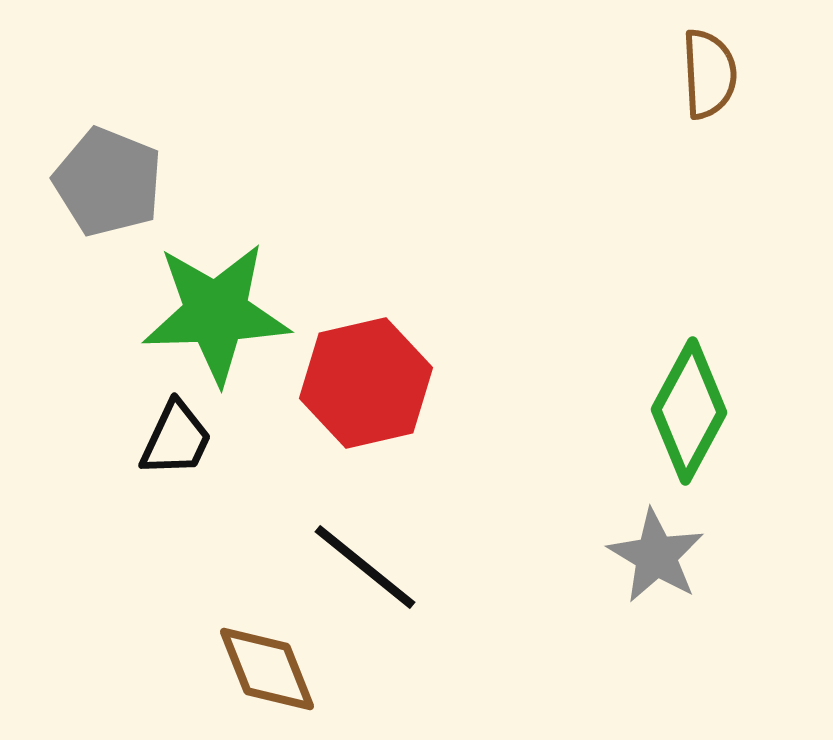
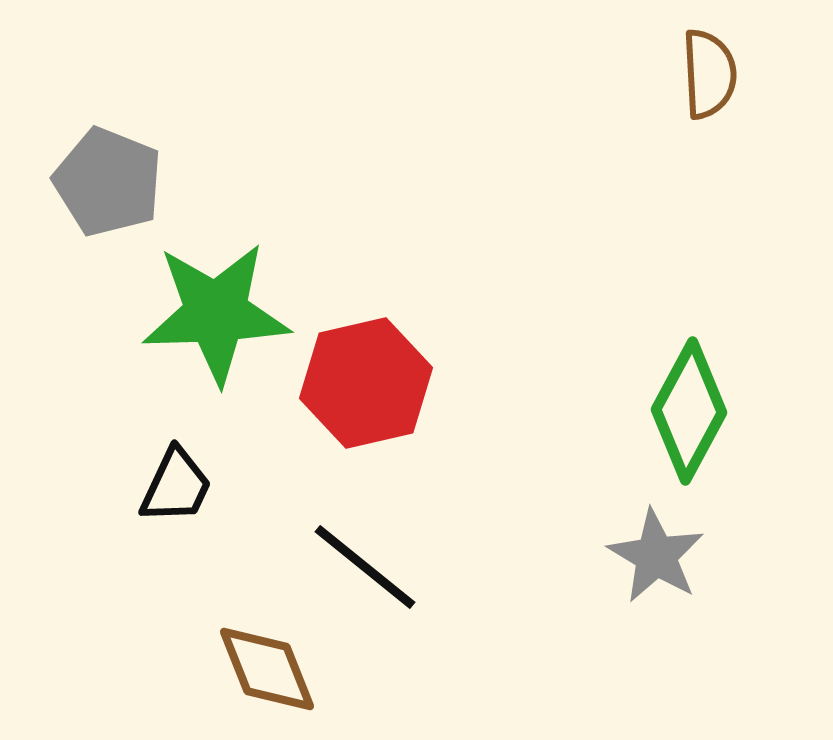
black trapezoid: moved 47 px down
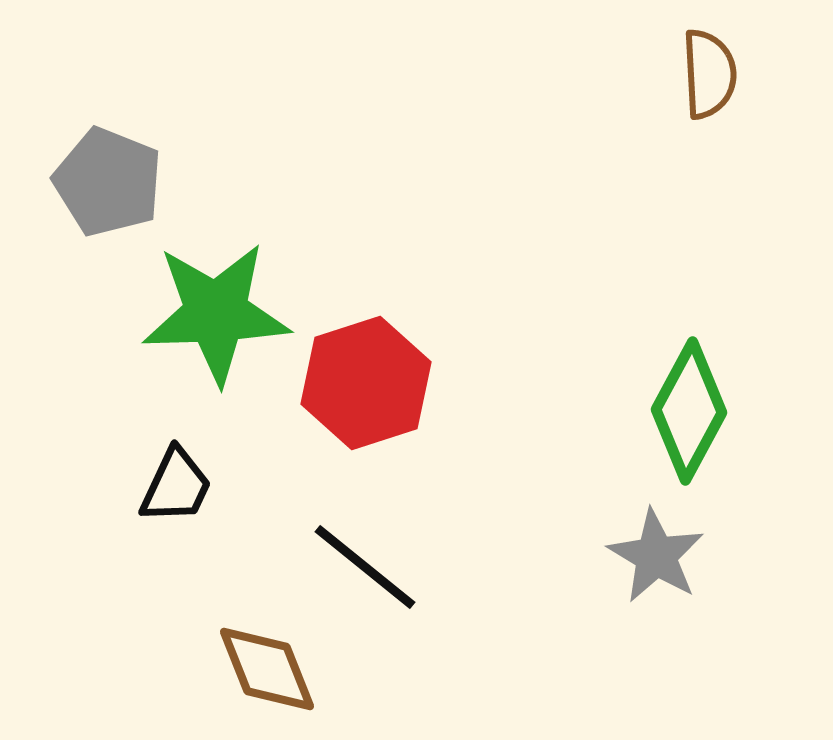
red hexagon: rotated 5 degrees counterclockwise
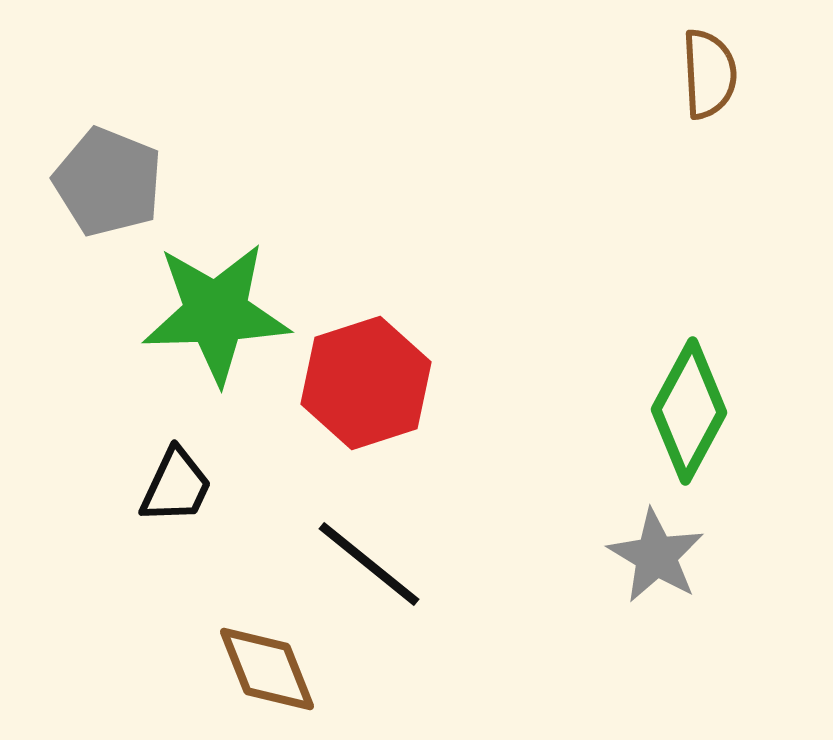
black line: moved 4 px right, 3 px up
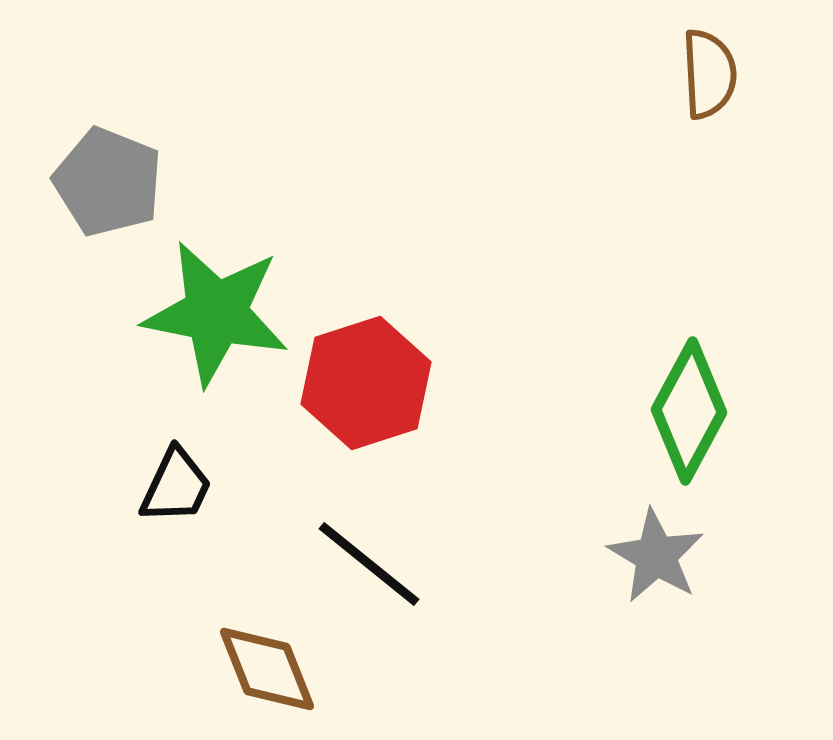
green star: rotated 13 degrees clockwise
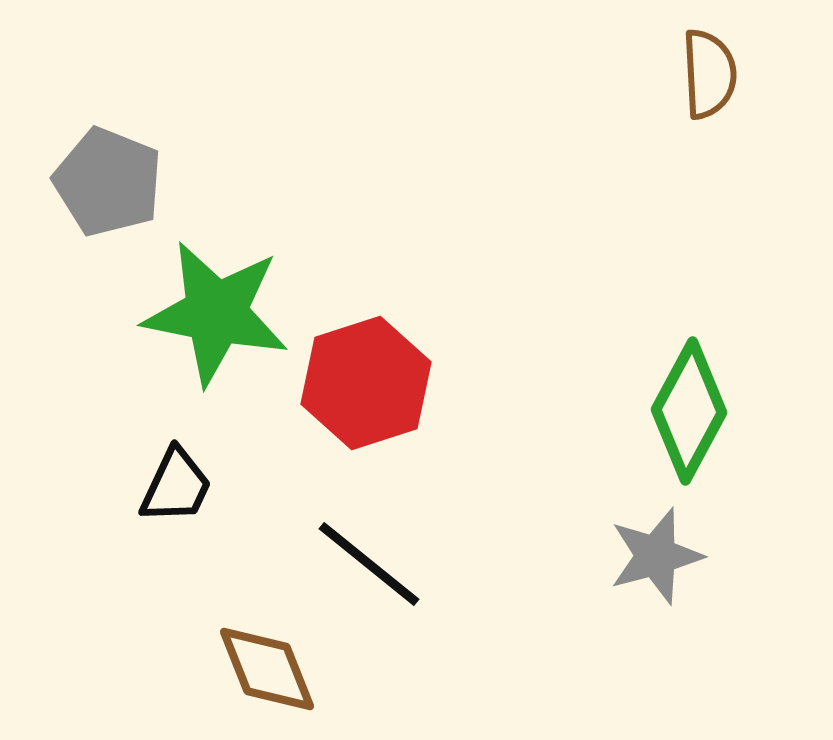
gray star: rotated 26 degrees clockwise
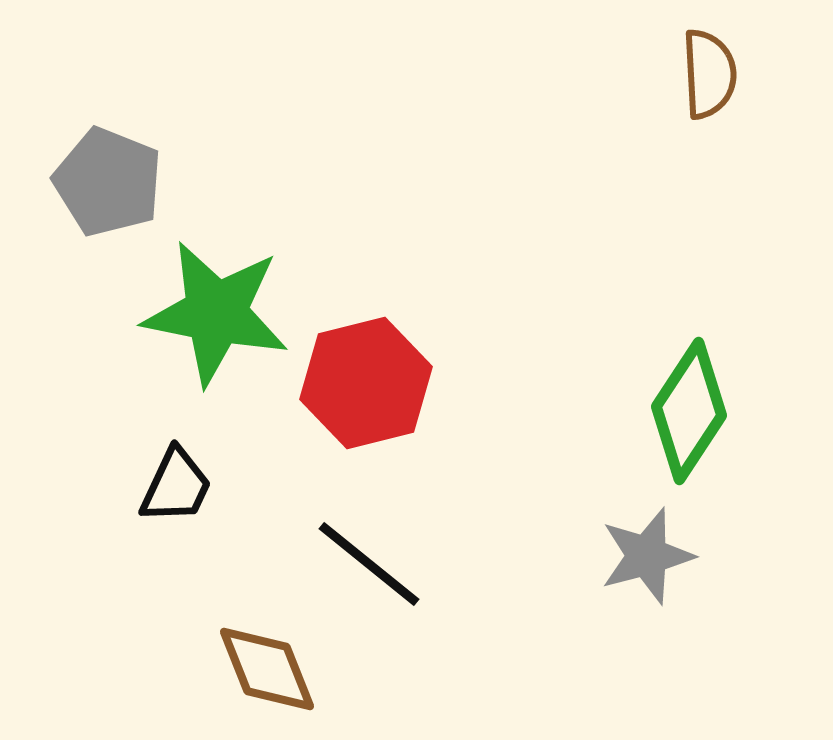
red hexagon: rotated 4 degrees clockwise
green diamond: rotated 5 degrees clockwise
gray star: moved 9 px left
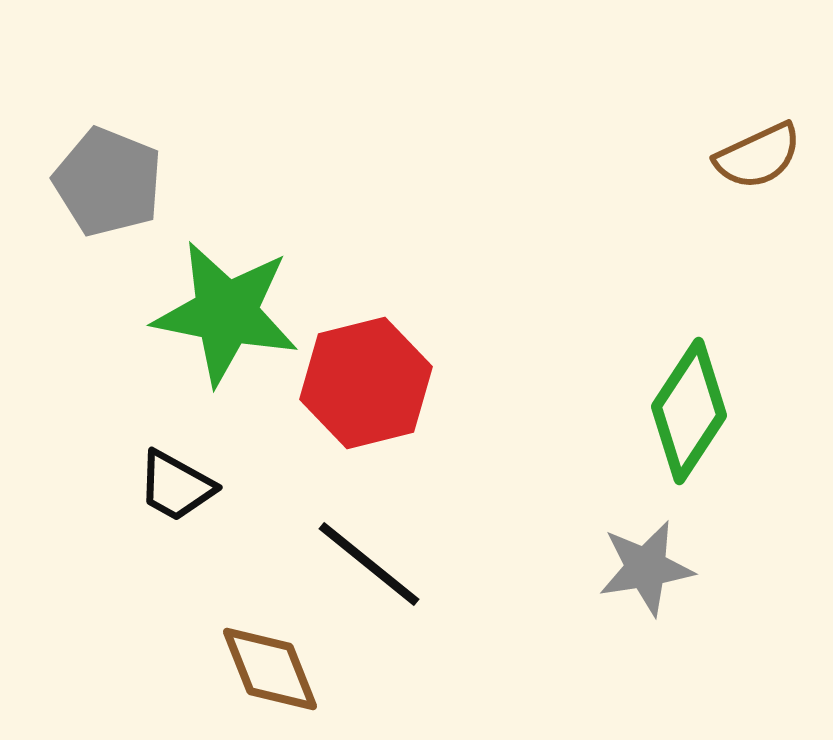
brown semicircle: moved 49 px right, 82 px down; rotated 68 degrees clockwise
green star: moved 10 px right
black trapezoid: rotated 94 degrees clockwise
gray star: moved 1 px left, 12 px down; rotated 6 degrees clockwise
brown diamond: moved 3 px right
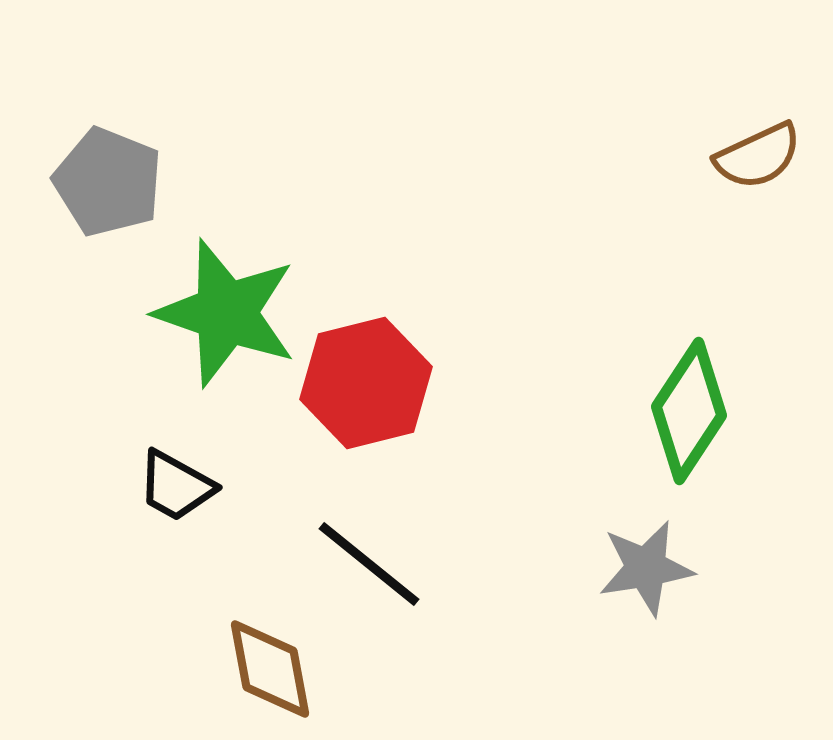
green star: rotated 8 degrees clockwise
brown diamond: rotated 11 degrees clockwise
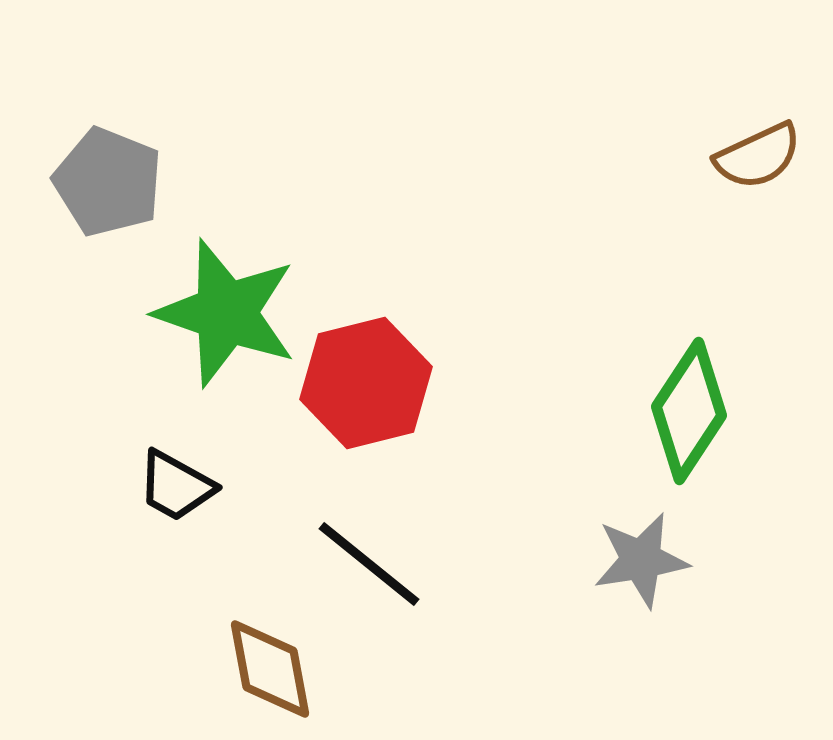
gray star: moved 5 px left, 8 px up
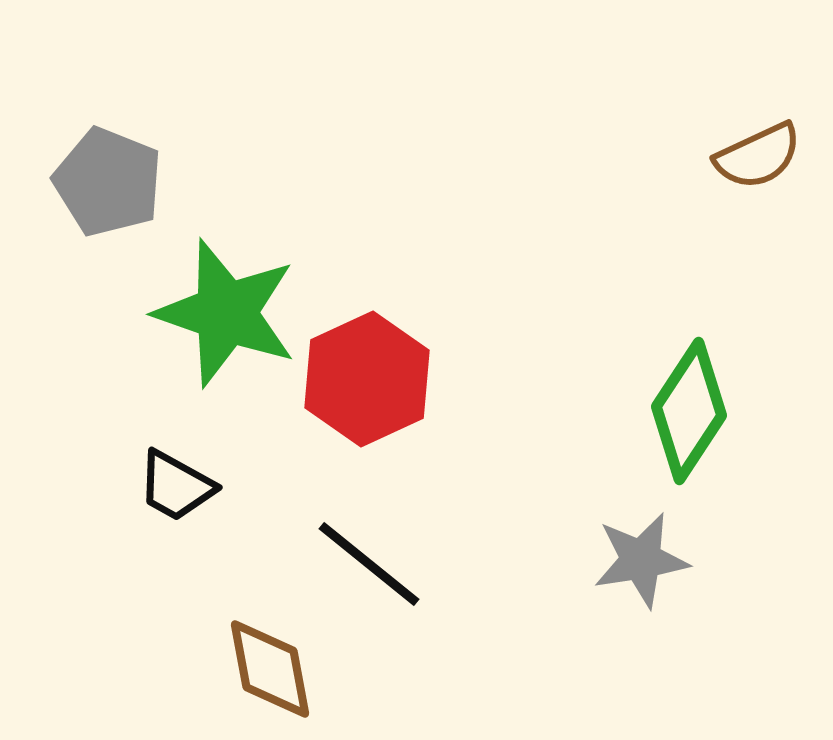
red hexagon: moved 1 px right, 4 px up; rotated 11 degrees counterclockwise
